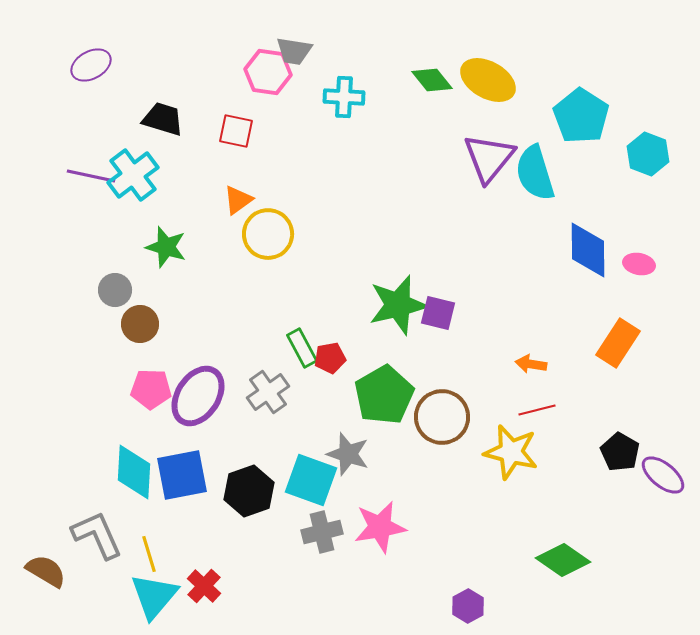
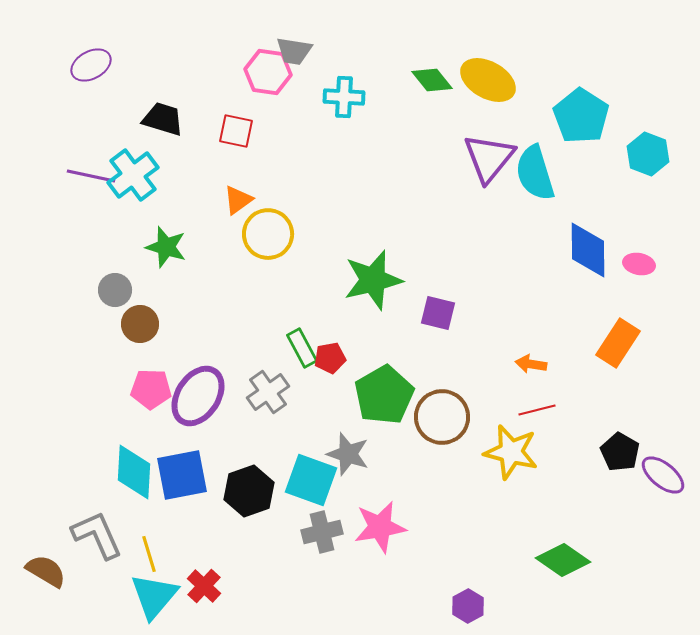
green star at (398, 305): moved 25 px left, 25 px up
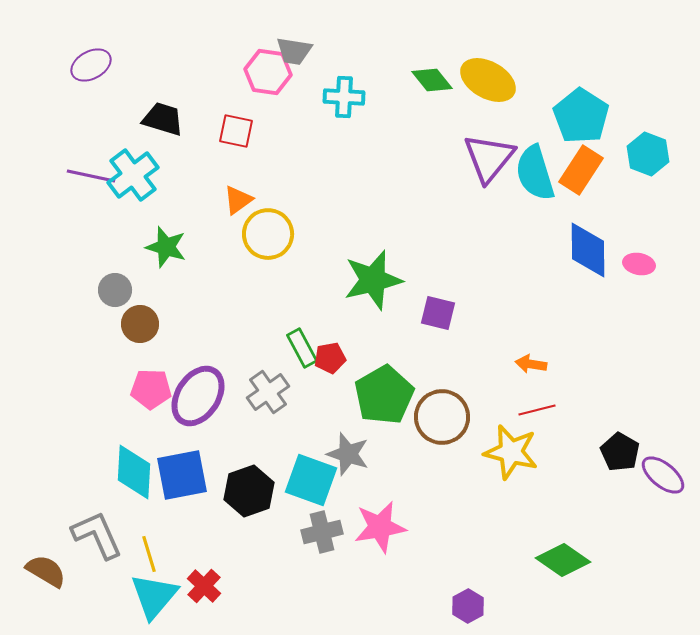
orange rectangle at (618, 343): moved 37 px left, 173 px up
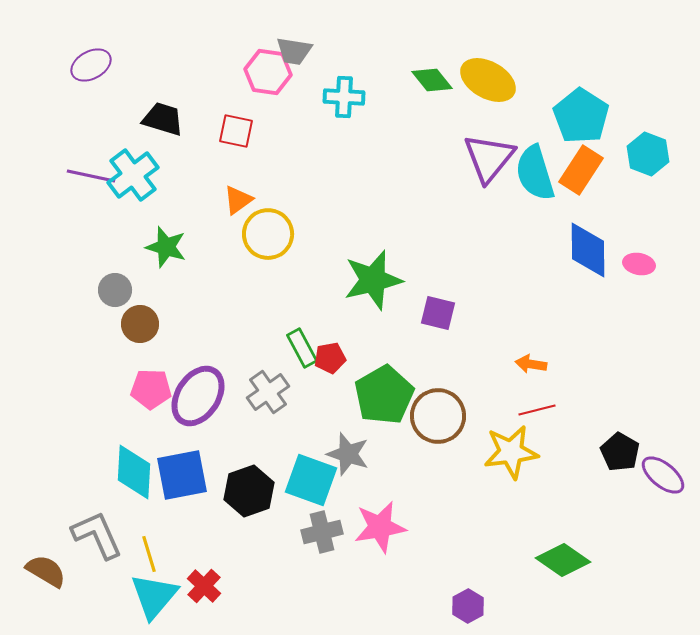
brown circle at (442, 417): moved 4 px left, 1 px up
yellow star at (511, 452): rotated 22 degrees counterclockwise
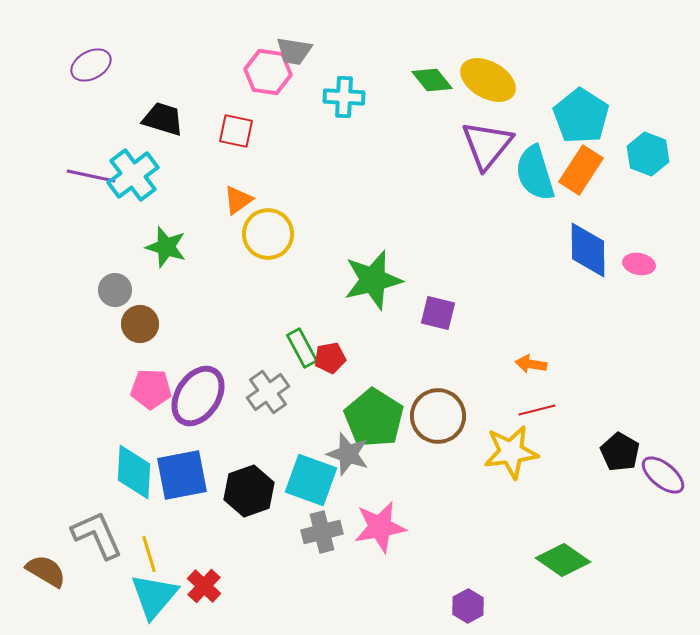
purple triangle at (489, 158): moved 2 px left, 13 px up
green pentagon at (384, 395): moved 10 px left, 23 px down; rotated 10 degrees counterclockwise
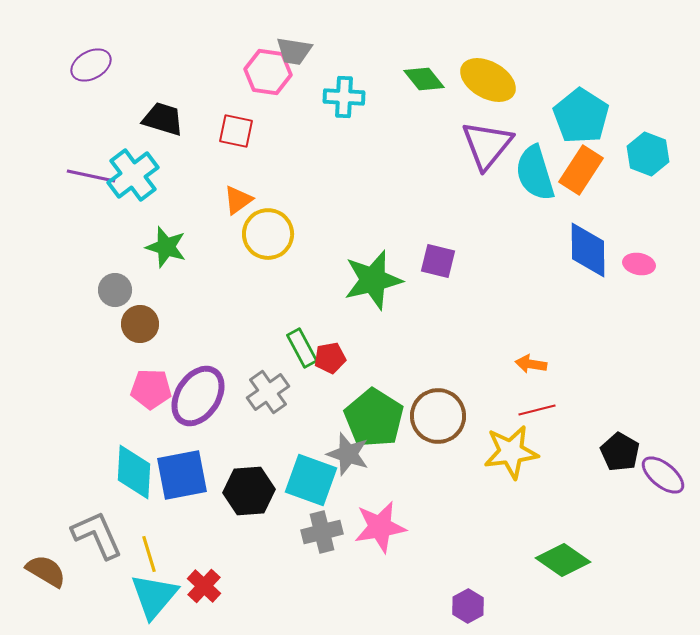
green diamond at (432, 80): moved 8 px left, 1 px up
purple square at (438, 313): moved 52 px up
black hexagon at (249, 491): rotated 15 degrees clockwise
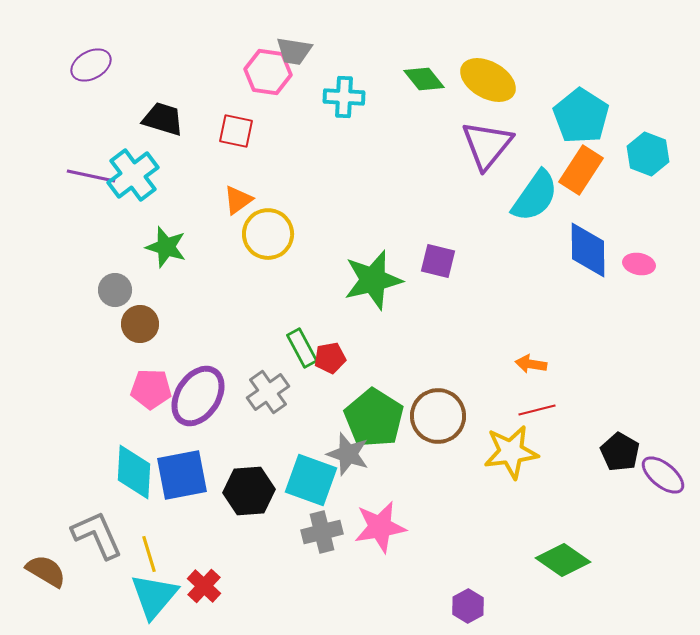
cyan semicircle at (535, 173): moved 23 px down; rotated 128 degrees counterclockwise
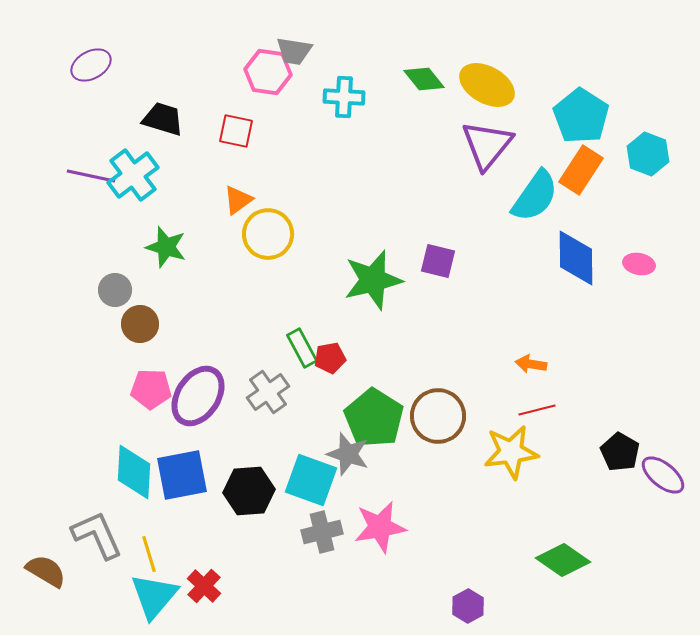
yellow ellipse at (488, 80): moved 1 px left, 5 px down
blue diamond at (588, 250): moved 12 px left, 8 px down
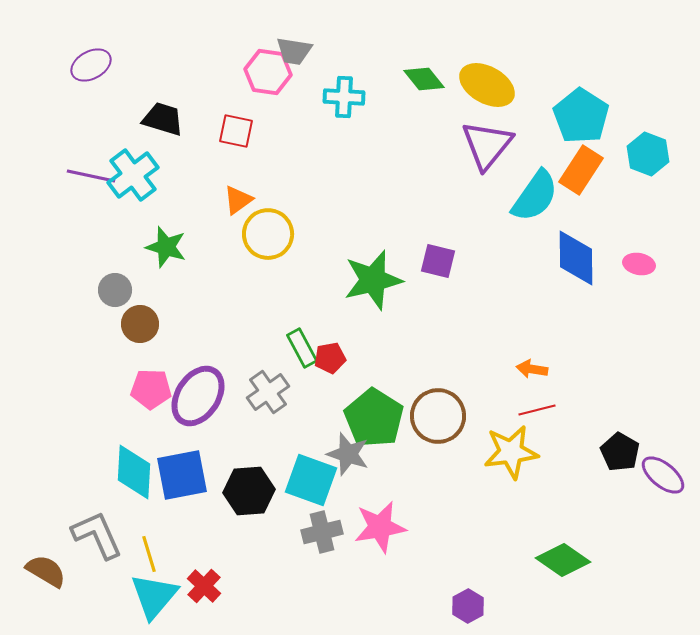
orange arrow at (531, 364): moved 1 px right, 5 px down
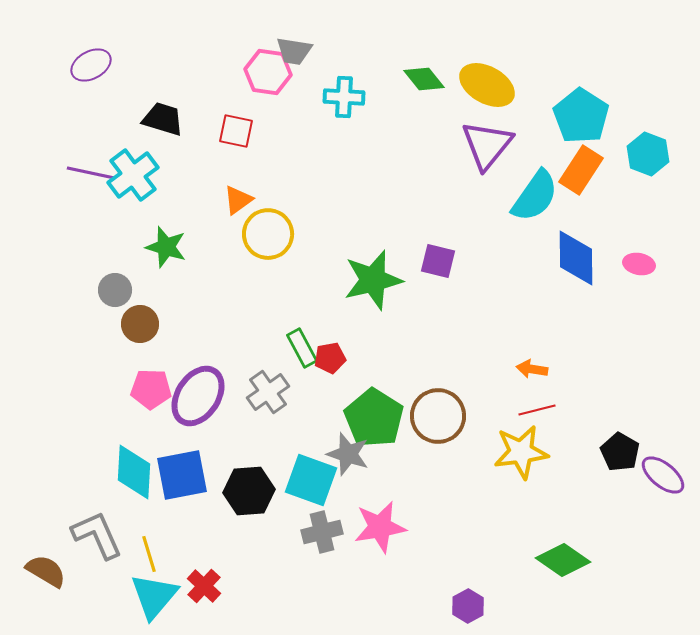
purple line at (91, 176): moved 3 px up
yellow star at (511, 452): moved 10 px right
